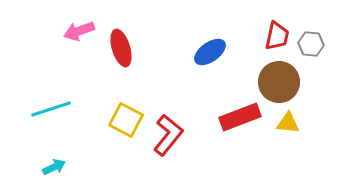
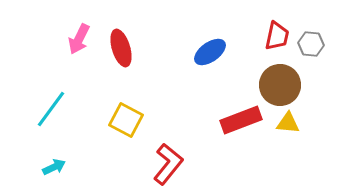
pink arrow: moved 8 px down; rotated 44 degrees counterclockwise
brown circle: moved 1 px right, 3 px down
cyan line: rotated 36 degrees counterclockwise
red rectangle: moved 1 px right, 3 px down
red L-shape: moved 29 px down
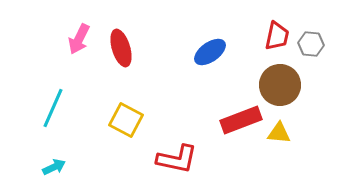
cyan line: moved 2 px right, 1 px up; rotated 12 degrees counterclockwise
yellow triangle: moved 9 px left, 10 px down
red L-shape: moved 9 px right, 5 px up; rotated 63 degrees clockwise
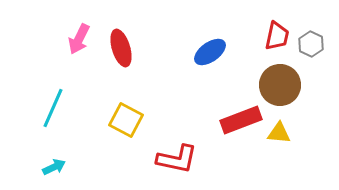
gray hexagon: rotated 20 degrees clockwise
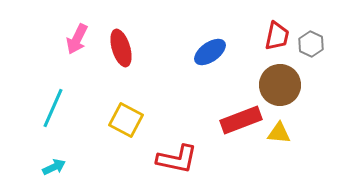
pink arrow: moved 2 px left
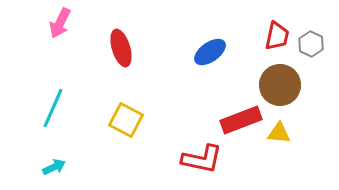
pink arrow: moved 17 px left, 16 px up
red L-shape: moved 25 px right
